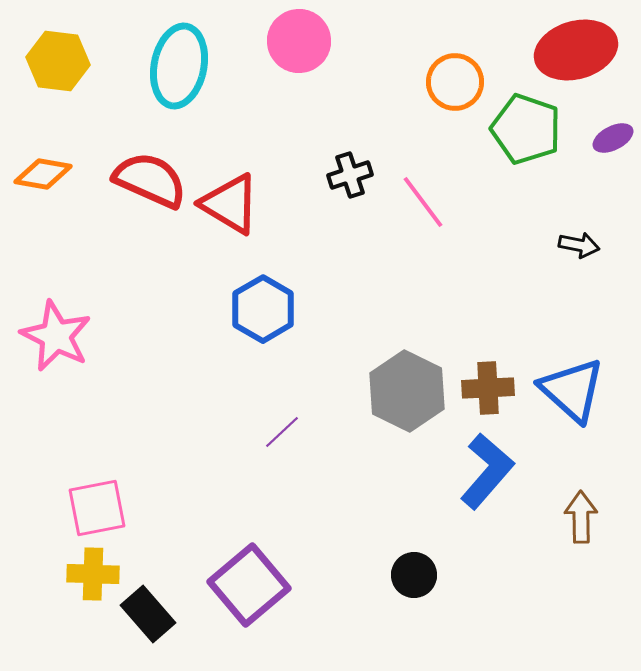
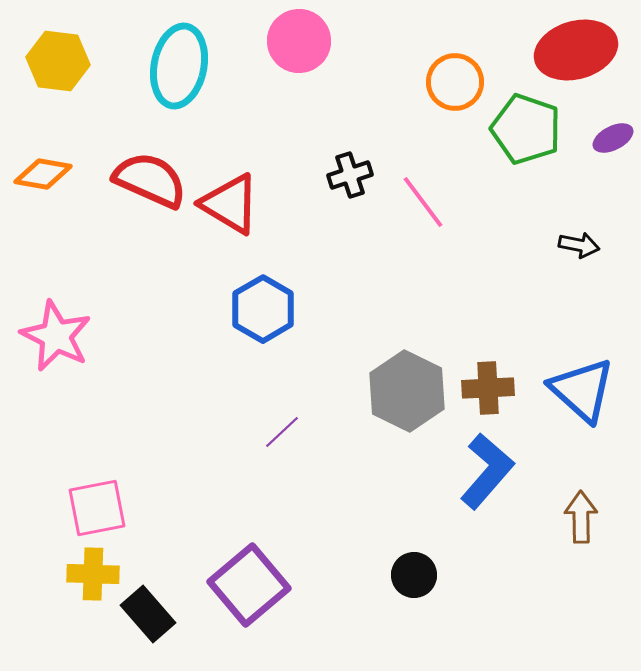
blue triangle: moved 10 px right
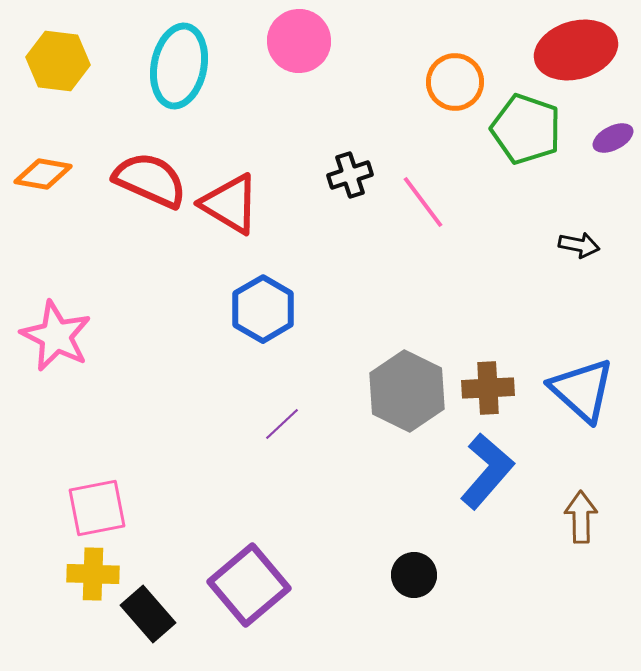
purple line: moved 8 px up
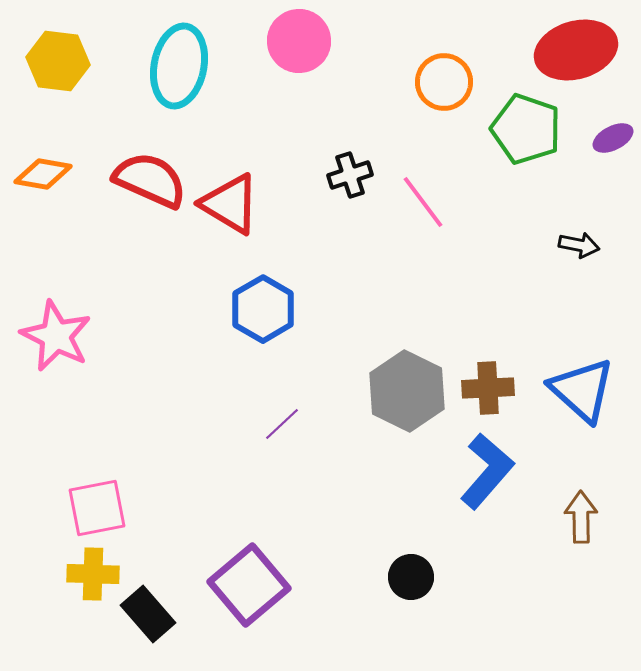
orange circle: moved 11 px left
black circle: moved 3 px left, 2 px down
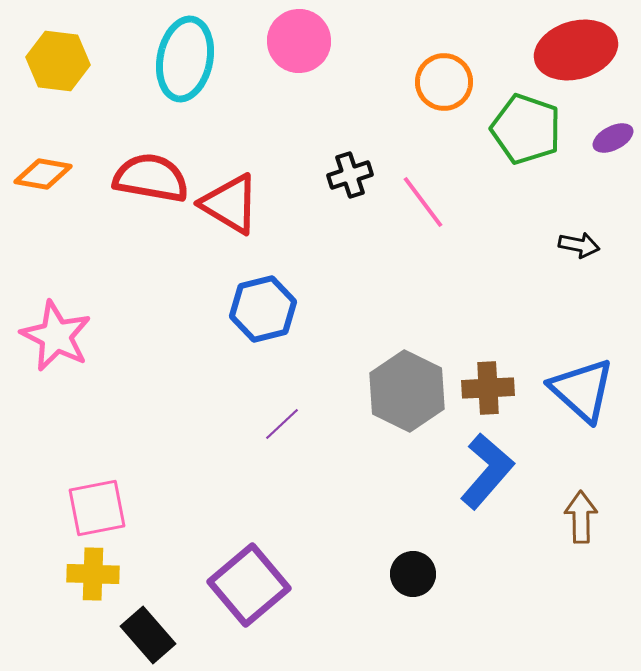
cyan ellipse: moved 6 px right, 7 px up
red semicircle: moved 1 px right, 2 px up; rotated 14 degrees counterclockwise
blue hexagon: rotated 16 degrees clockwise
black circle: moved 2 px right, 3 px up
black rectangle: moved 21 px down
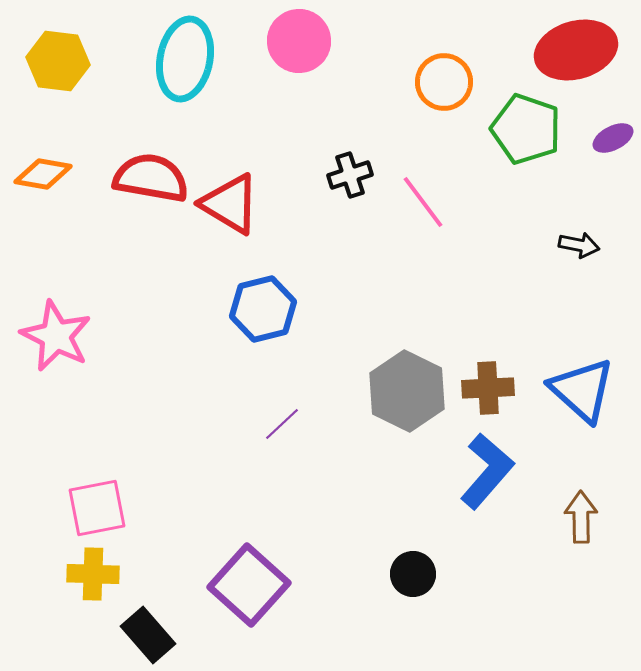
purple square: rotated 8 degrees counterclockwise
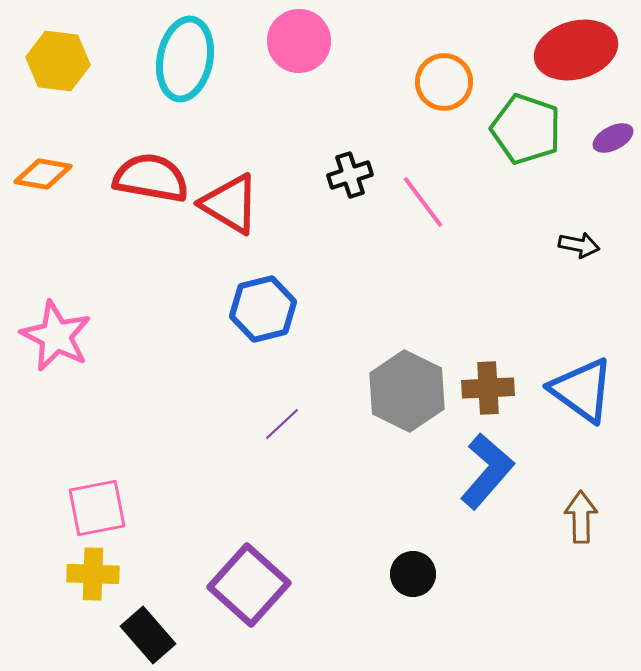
blue triangle: rotated 6 degrees counterclockwise
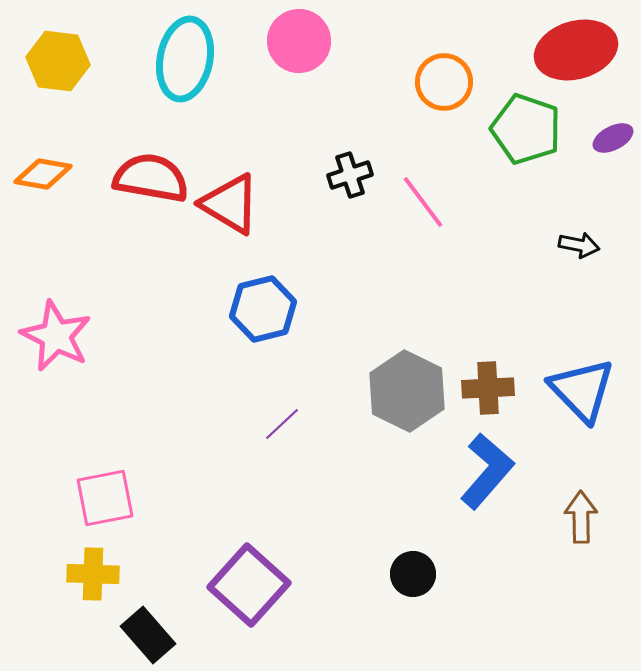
blue triangle: rotated 10 degrees clockwise
pink square: moved 8 px right, 10 px up
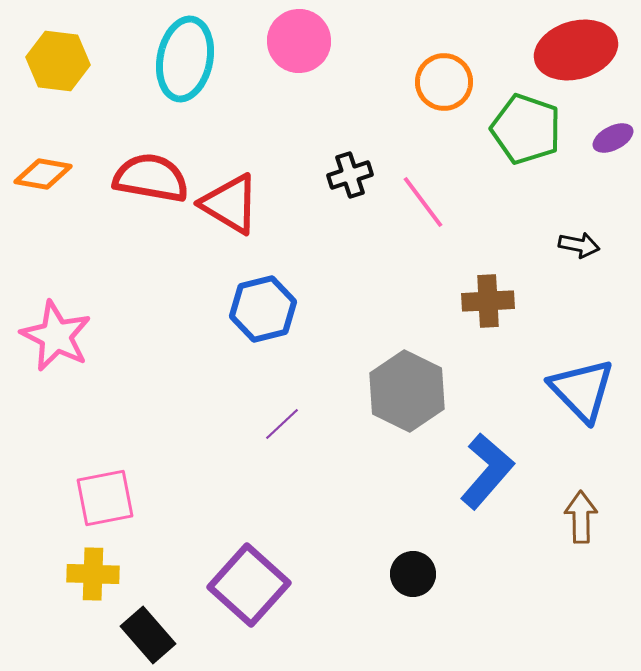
brown cross: moved 87 px up
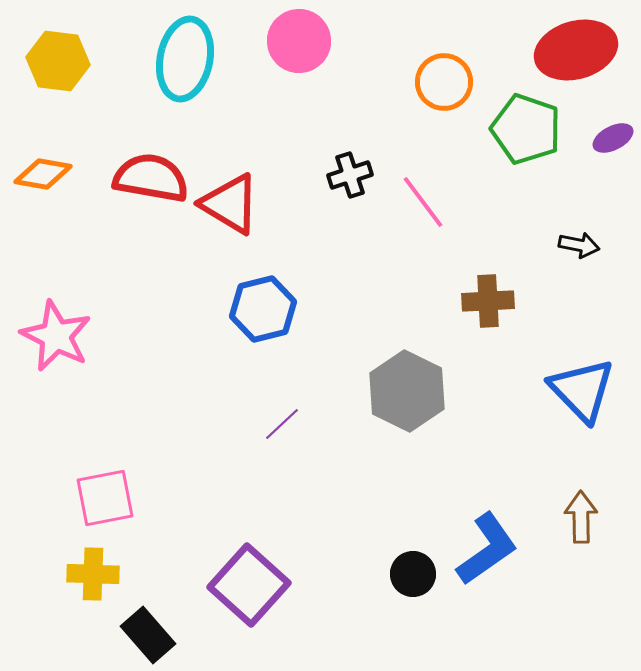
blue L-shape: moved 78 px down; rotated 14 degrees clockwise
